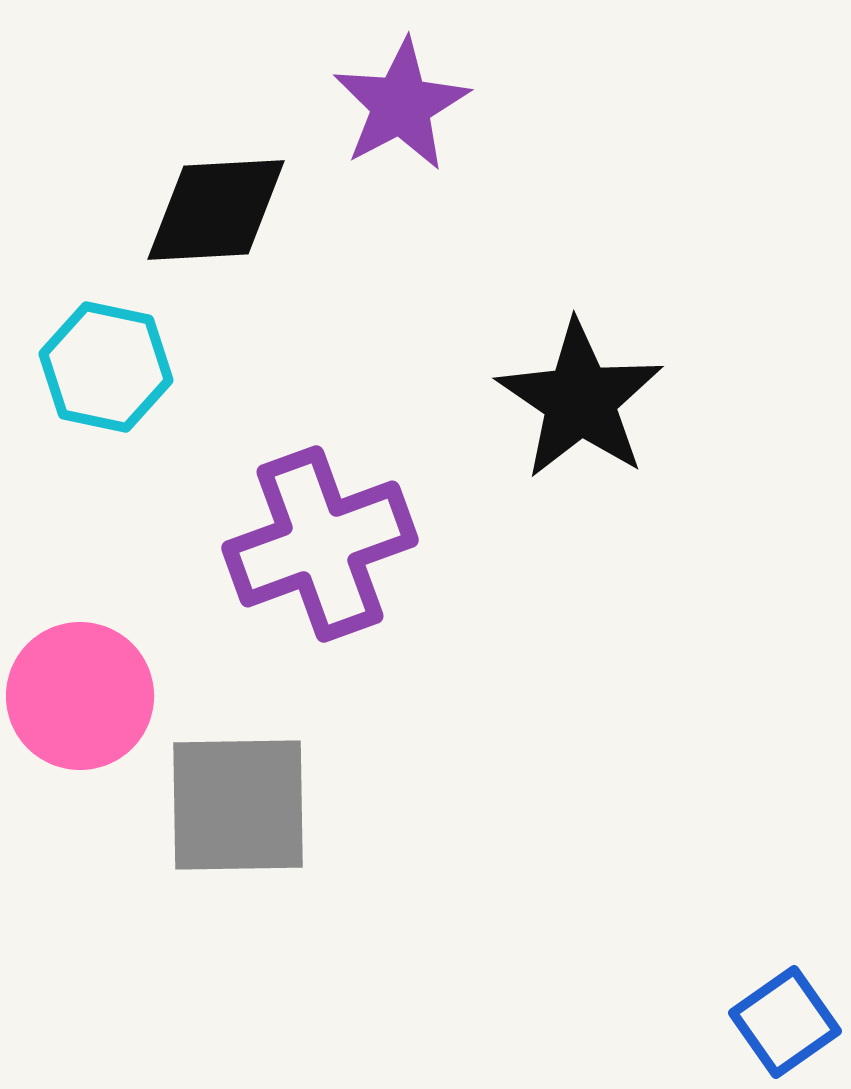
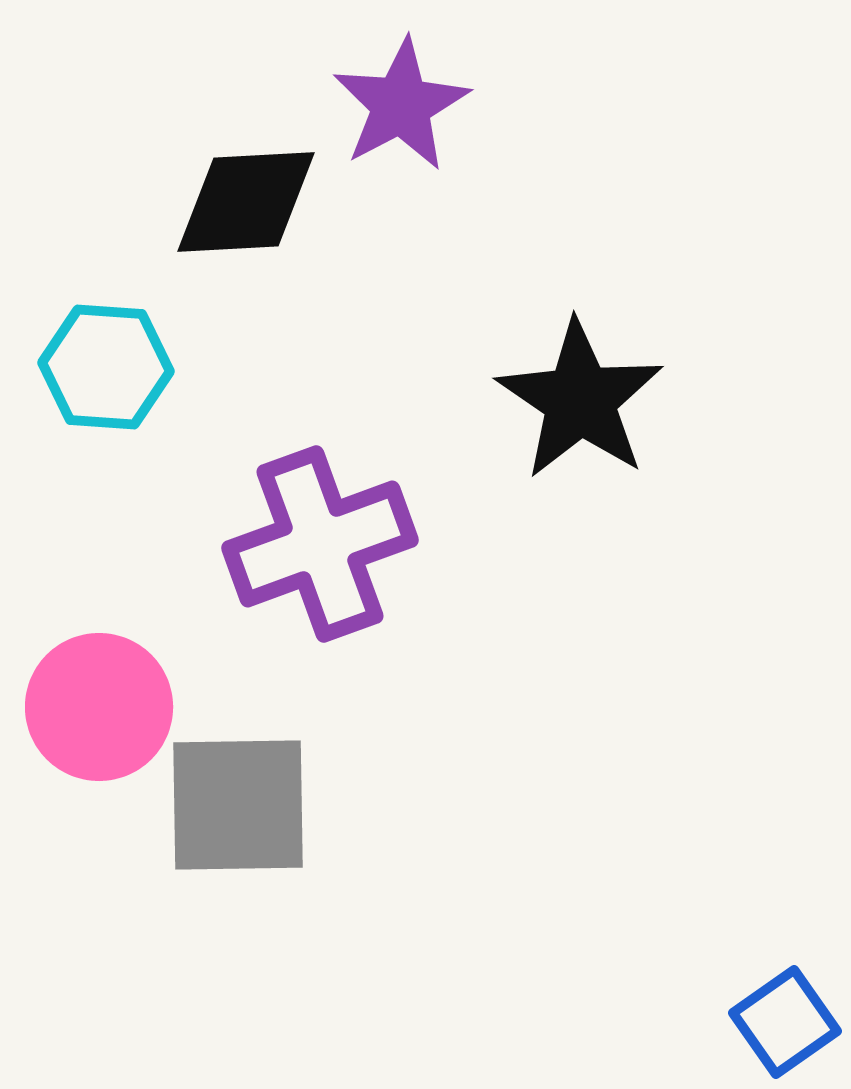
black diamond: moved 30 px right, 8 px up
cyan hexagon: rotated 8 degrees counterclockwise
pink circle: moved 19 px right, 11 px down
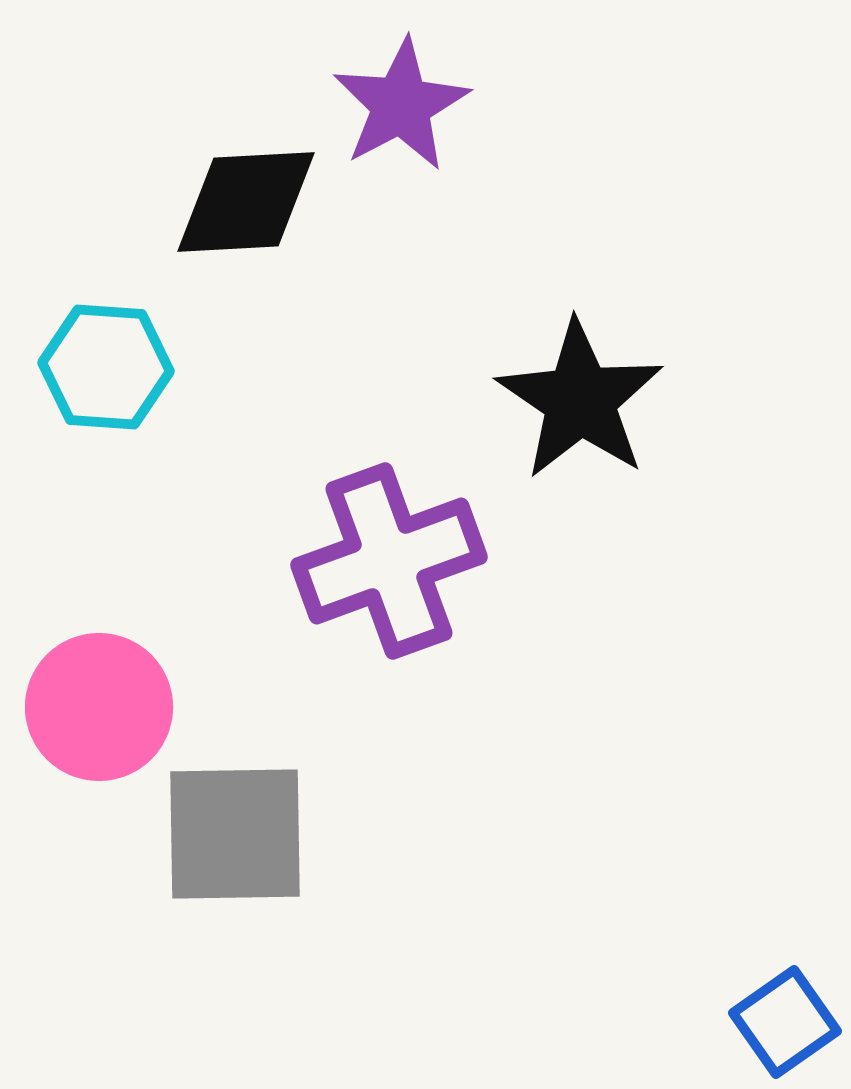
purple cross: moved 69 px right, 17 px down
gray square: moved 3 px left, 29 px down
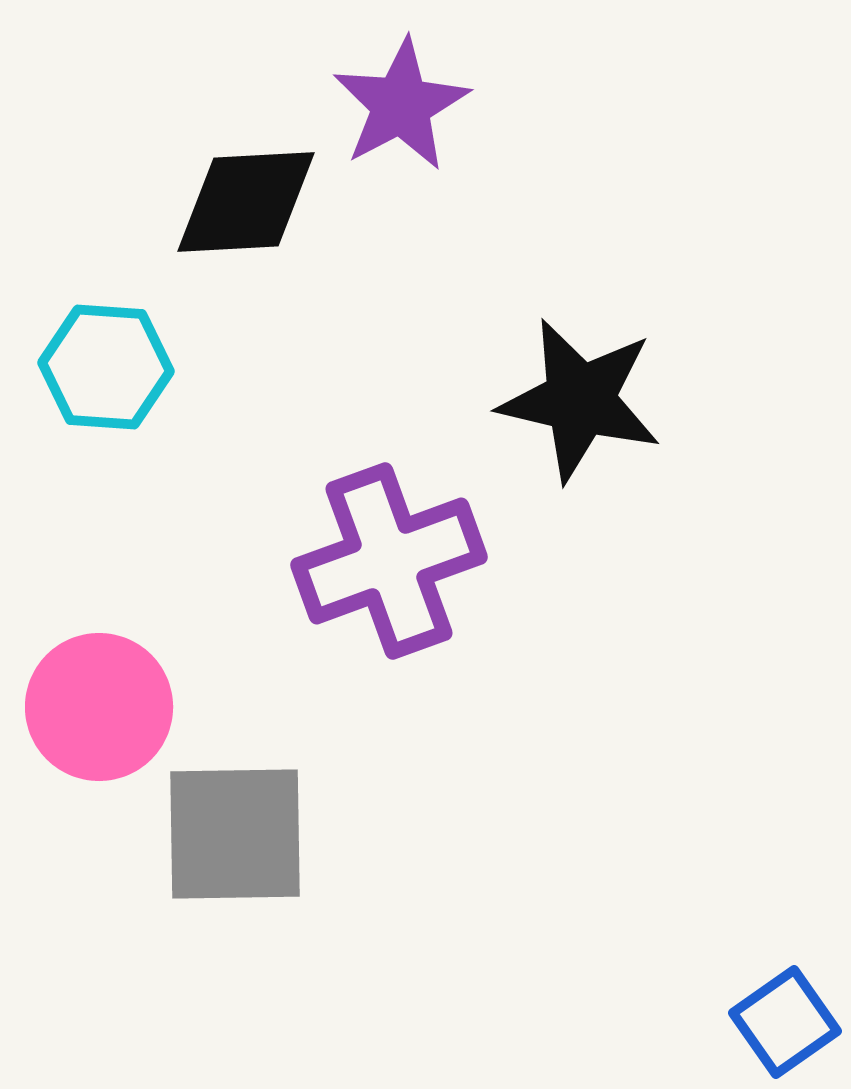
black star: rotated 21 degrees counterclockwise
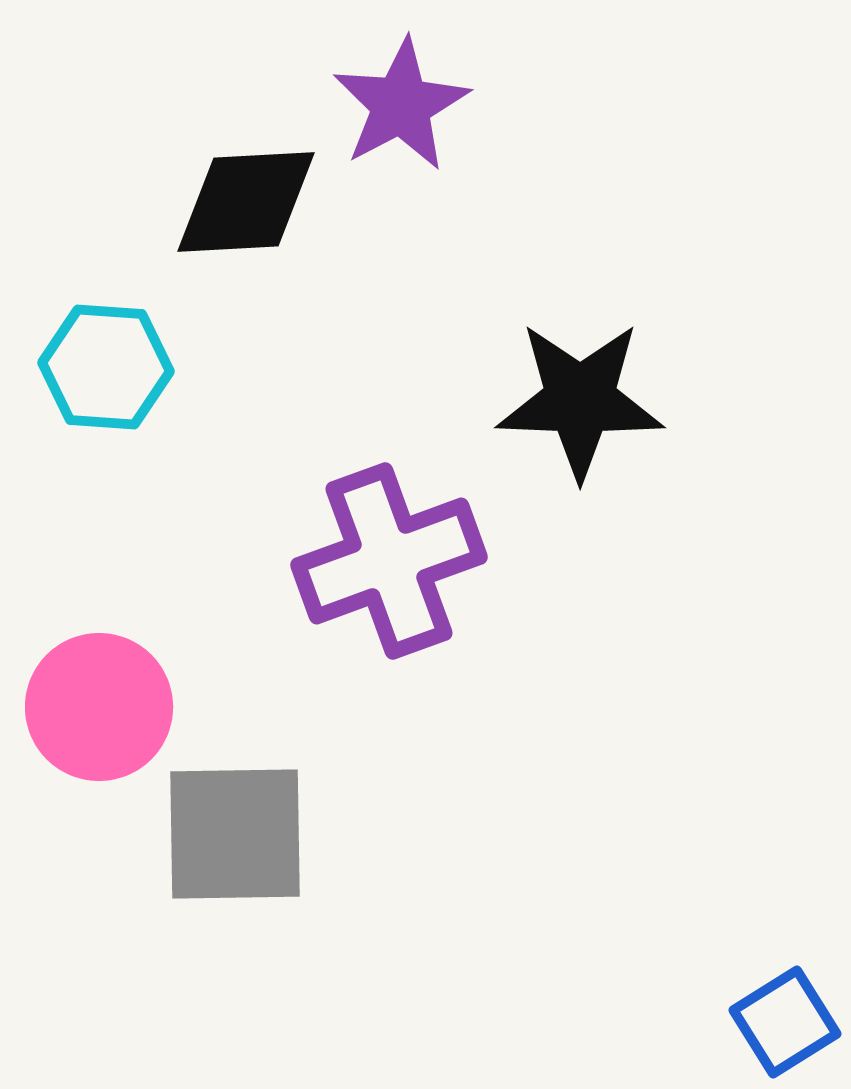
black star: rotated 11 degrees counterclockwise
blue square: rotated 3 degrees clockwise
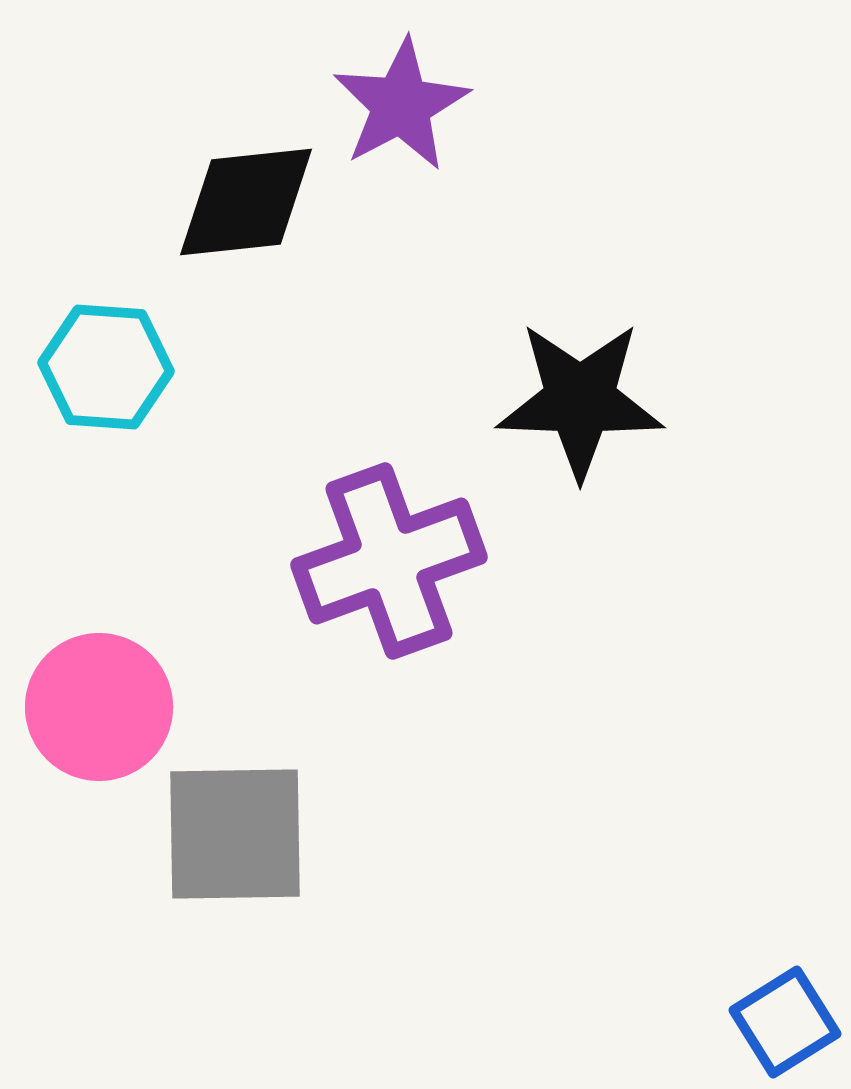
black diamond: rotated 3 degrees counterclockwise
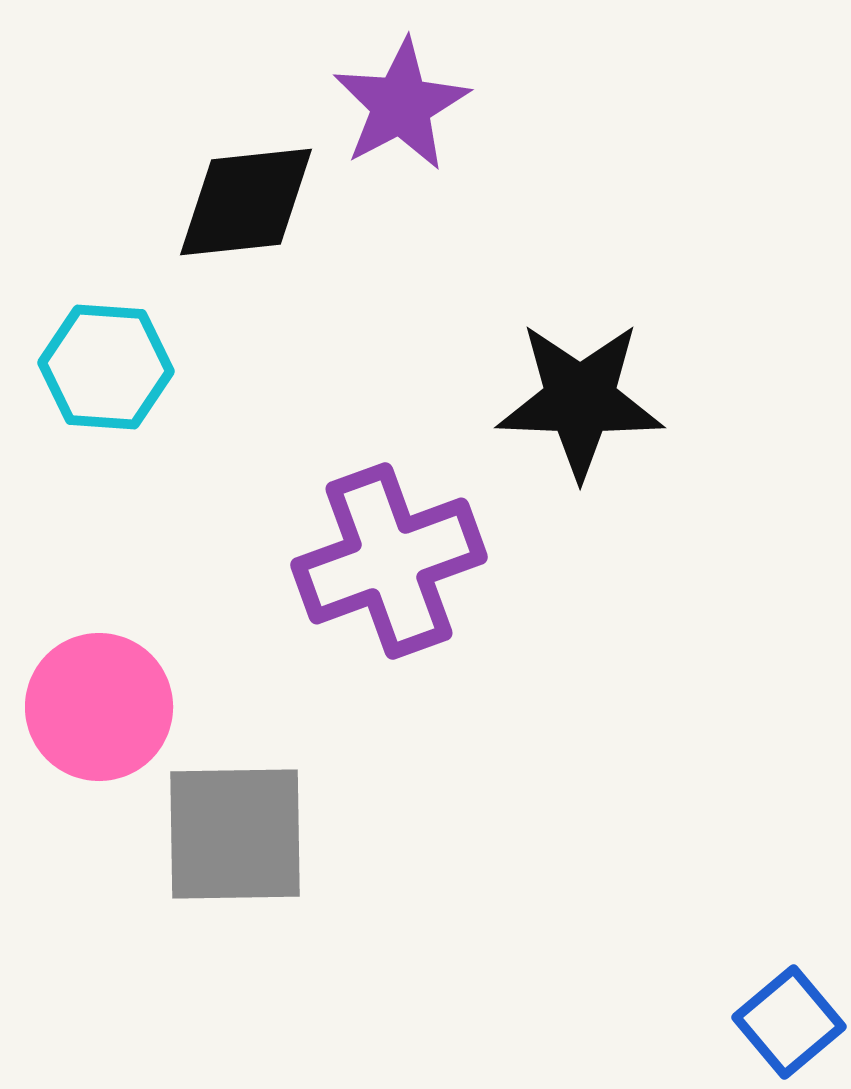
blue square: moved 4 px right; rotated 8 degrees counterclockwise
